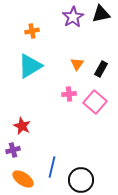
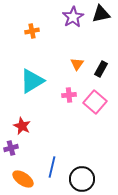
cyan triangle: moved 2 px right, 15 px down
pink cross: moved 1 px down
purple cross: moved 2 px left, 2 px up
black circle: moved 1 px right, 1 px up
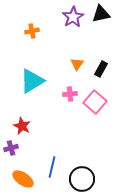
pink cross: moved 1 px right, 1 px up
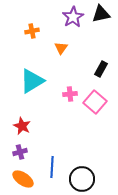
orange triangle: moved 16 px left, 16 px up
purple cross: moved 9 px right, 4 px down
blue line: rotated 10 degrees counterclockwise
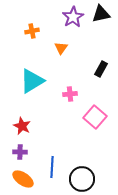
pink square: moved 15 px down
purple cross: rotated 16 degrees clockwise
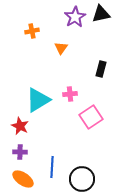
purple star: moved 2 px right
black rectangle: rotated 14 degrees counterclockwise
cyan triangle: moved 6 px right, 19 px down
pink square: moved 4 px left; rotated 15 degrees clockwise
red star: moved 2 px left
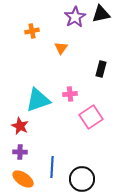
cyan triangle: rotated 12 degrees clockwise
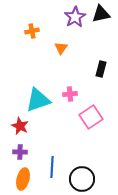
orange ellipse: rotated 70 degrees clockwise
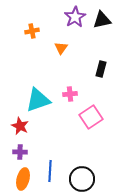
black triangle: moved 1 px right, 6 px down
blue line: moved 2 px left, 4 px down
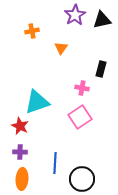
purple star: moved 2 px up
pink cross: moved 12 px right, 6 px up; rotated 16 degrees clockwise
cyan triangle: moved 1 px left, 2 px down
pink square: moved 11 px left
blue line: moved 5 px right, 8 px up
orange ellipse: moved 1 px left; rotated 10 degrees counterclockwise
